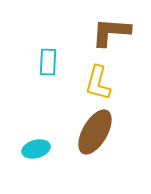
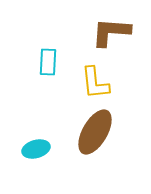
yellow L-shape: moved 3 px left; rotated 21 degrees counterclockwise
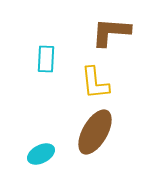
cyan rectangle: moved 2 px left, 3 px up
cyan ellipse: moved 5 px right, 5 px down; rotated 12 degrees counterclockwise
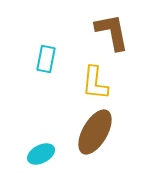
brown L-shape: moved 1 px right; rotated 75 degrees clockwise
cyan rectangle: rotated 8 degrees clockwise
yellow L-shape: rotated 12 degrees clockwise
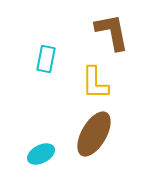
yellow L-shape: rotated 6 degrees counterclockwise
brown ellipse: moved 1 px left, 2 px down
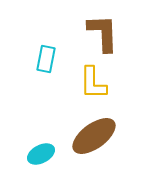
brown L-shape: moved 9 px left, 1 px down; rotated 9 degrees clockwise
yellow L-shape: moved 2 px left
brown ellipse: moved 2 px down; rotated 24 degrees clockwise
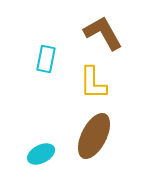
brown L-shape: rotated 27 degrees counterclockwise
brown ellipse: rotated 27 degrees counterclockwise
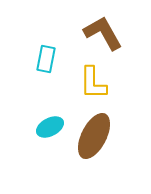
cyan ellipse: moved 9 px right, 27 px up
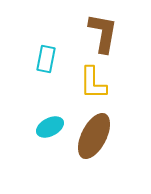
brown L-shape: rotated 39 degrees clockwise
